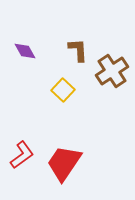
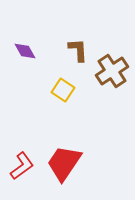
yellow square: rotated 10 degrees counterclockwise
red L-shape: moved 11 px down
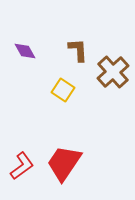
brown cross: moved 1 px right, 1 px down; rotated 8 degrees counterclockwise
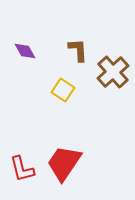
red L-shape: moved 3 px down; rotated 112 degrees clockwise
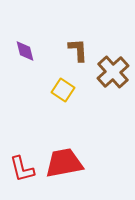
purple diamond: rotated 15 degrees clockwise
red trapezoid: rotated 45 degrees clockwise
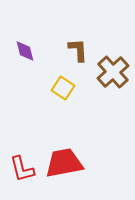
yellow square: moved 2 px up
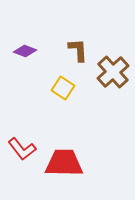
purple diamond: rotated 55 degrees counterclockwise
red trapezoid: rotated 12 degrees clockwise
red L-shape: moved 20 px up; rotated 24 degrees counterclockwise
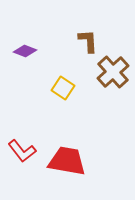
brown L-shape: moved 10 px right, 9 px up
red L-shape: moved 2 px down
red trapezoid: moved 3 px right, 2 px up; rotated 9 degrees clockwise
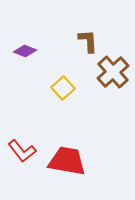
yellow square: rotated 15 degrees clockwise
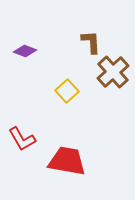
brown L-shape: moved 3 px right, 1 px down
yellow square: moved 4 px right, 3 px down
red L-shape: moved 12 px up; rotated 8 degrees clockwise
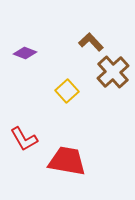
brown L-shape: rotated 40 degrees counterclockwise
purple diamond: moved 2 px down
red L-shape: moved 2 px right
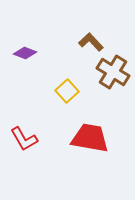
brown cross: rotated 16 degrees counterclockwise
red trapezoid: moved 23 px right, 23 px up
